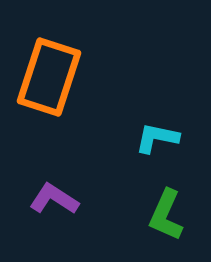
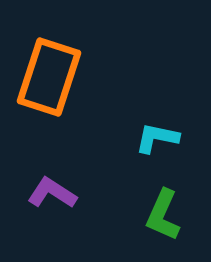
purple L-shape: moved 2 px left, 6 px up
green L-shape: moved 3 px left
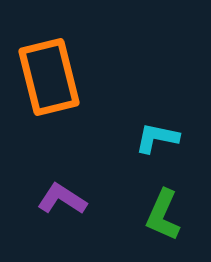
orange rectangle: rotated 32 degrees counterclockwise
purple L-shape: moved 10 px right, 6 px down
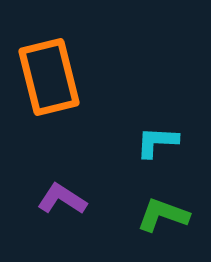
cyan L-shape: moved 4 px down; rotated 9 degrees counterclockwise
green L-shape: rotated 86 degrees clockwise
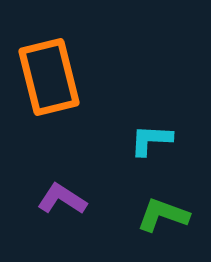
cyan L-shape: moved 6 px left, 2 px up
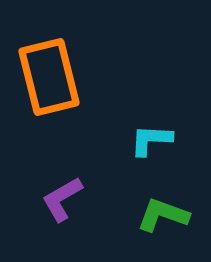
purple L-shape: rotated 63 degrees counterclockwise
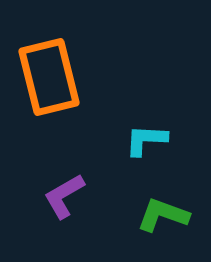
cyan L-shape: moved 5 px left
purple L-shape: moved 2 px right, 3 px up
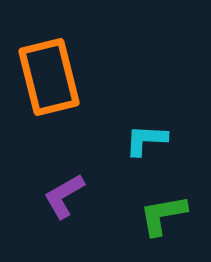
green L-shape: rotated 30 degrees counterclockwise
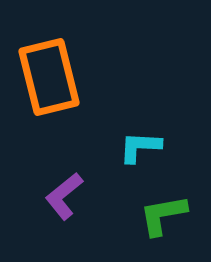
cyan L-shape: moved 6 px left, 7 px down
purple L-shape: rotated 9 degrees counterclockwise
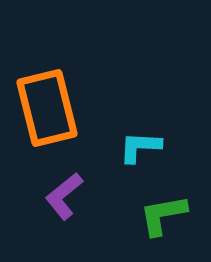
orange rectangle: moved 2 px left, 31 px down
